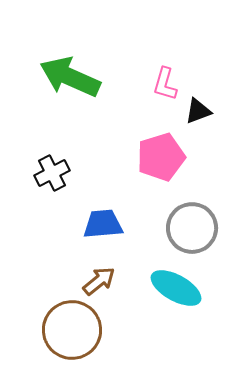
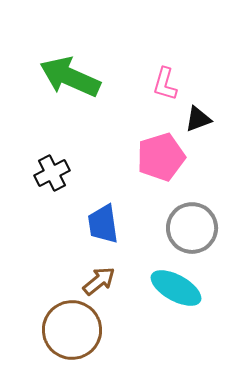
black triangle: moved 8 px down
blue trapezoid: rotated 93 degrees counterclockwise
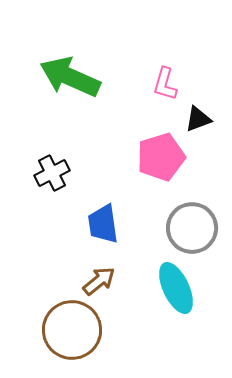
cyan ellipse: rotated 36 degrees clockwise
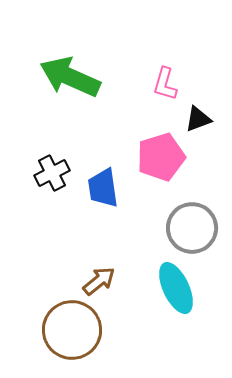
blue trapezoid: moved 36 px up
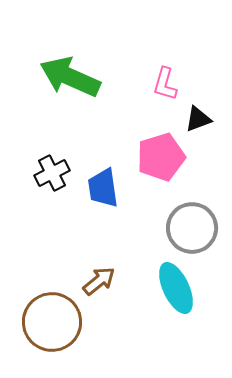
brown circle: moved 20 px left, 8 px up
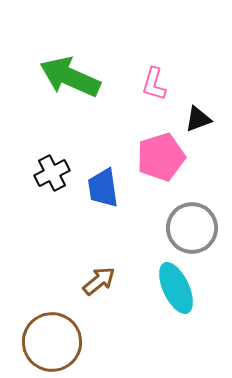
pink L-shape: moved 11 px left
brown circle: moved 20 px down
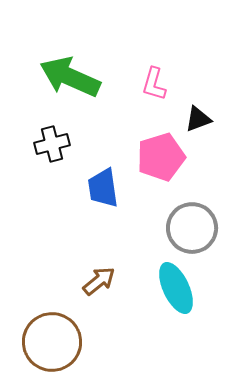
black cross: moved 29 px up; rotated 12 degrees clockwise
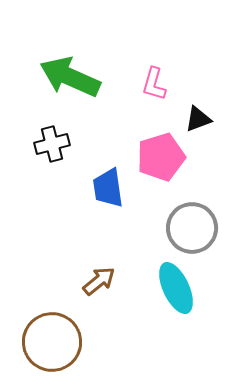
blue trapezoid: moved 5 px right
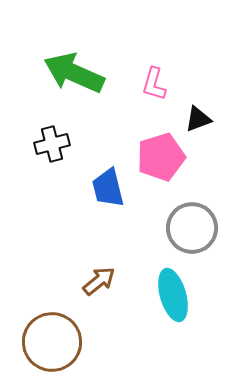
green arrow: moved 4 px right, 4 px up
blue trapezoid: rotated 6 degrees counterclockwise
cyan ellipse: moved 3 px left, 7 px down; rotated 9 degrees clockwise
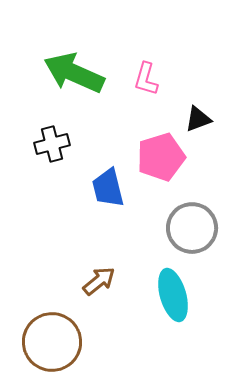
pink L-shape: moved 8 px left, 5 px up
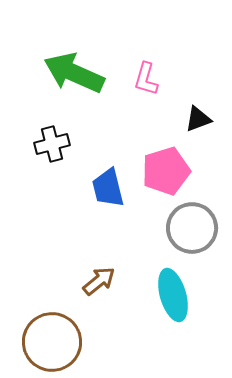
pink pentagon: moved 5 px right, 14 px down
